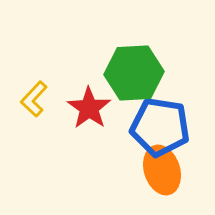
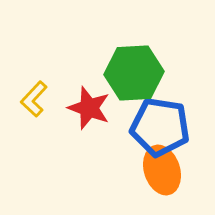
red star: rotated 15 degrees counterclockwise
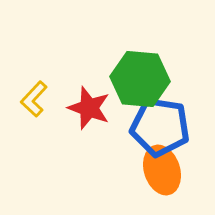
green hexagon: moved 6 px right, 6 px down; rotated 8 degrees clockwise
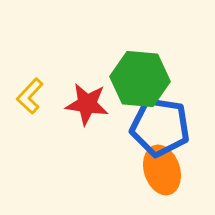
yellow L-shape: moved 4 px left, 3 px up
red star: moved 2 px left, 4 px up; rotated 12 degrees counterclockwise
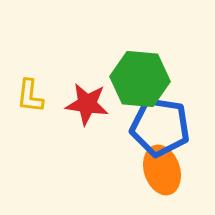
yellow L-shape: rotated 36 degrees counterclockwise
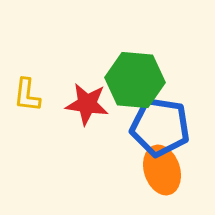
green hexagon: moved 5 px left, 1 px down
yellow L-shape: moved 3 px left, 1 px up
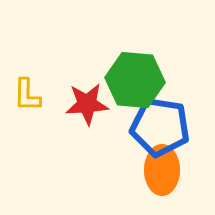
yellow L-shape: rotated 6 degrees counterclockwise
red star: rotated 12 degrees counterclockwise
orange ellipse: rotated 18 degrees clockwise
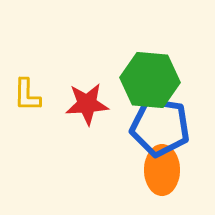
green hexagon: moved 15 px right
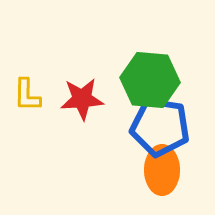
red star: moved 5 px left, 5 px up
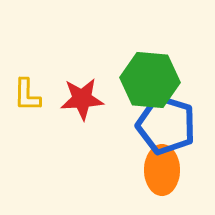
blue pentagon: moved 6 px right, 2 px up; rotated 8 degrees clockwise
